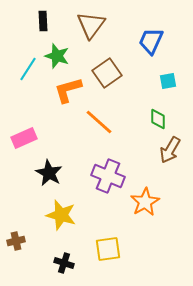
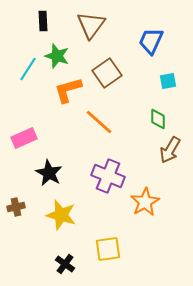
brown cross: moved 34 px up
black cross: moved 1 px right, 1 px down; rotated 18 degrees clockwise
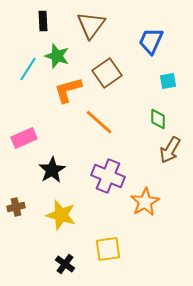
black star: moved 3 px right, 3 px up; rotated 12 degrees clockwise
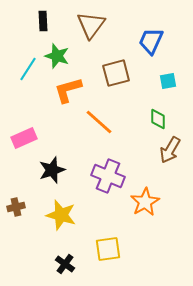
brown square: moved 9 px right; rotated 20 degrees clockwise
black star: rotated 12 degrees clockwise
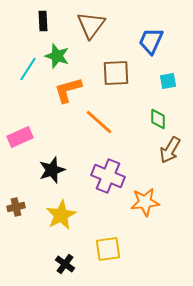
brown square: rotated 12 degrees clockwise
pink rectangle: moved 4 px left, 1 px up
orange star: rotated 24 degrees clockwise
yellow star: rotated 28 degrees clockwise
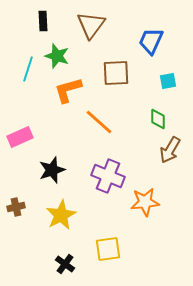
cyan line: rotated 15 degrees counterclockwise
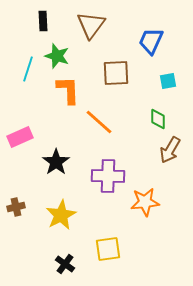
orange L-shape: rotated 104 degrees clockwise
black star: moved 4 px right, 8 px up; rotated 16 degrees counterclockwise
purple cross: rotated 20 degrees counterclockwise
